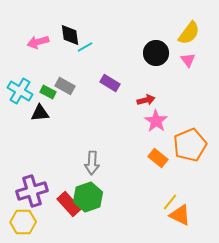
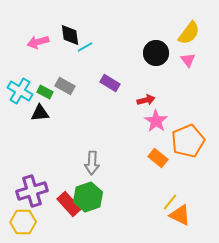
green rectangle: moved 3 px left
orange pentagon: moved 2 px left, 4 px up
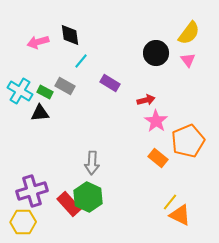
cyan line: moved 4 px left, 14 px down; rotated 21 degrees counterclockwise
green hexagon: rotated 16 degrees counterclockwise
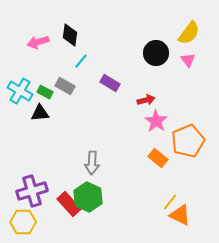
black diamond: rotated 15 degrees clockwise
